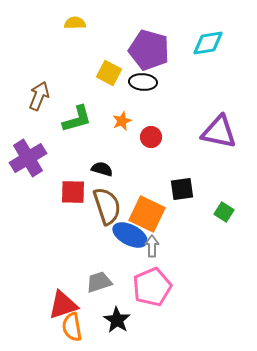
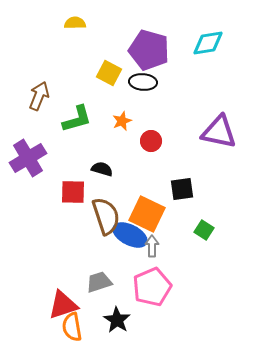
red circle: moved 4 px down
brown semicircle: moved 1 px left, 10 px down
green square: moved 20 px left, 18 px down
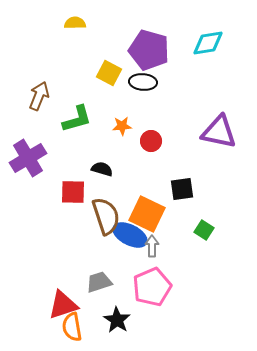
orange star: moved 5 px down; rotated 18 degrees clockwise
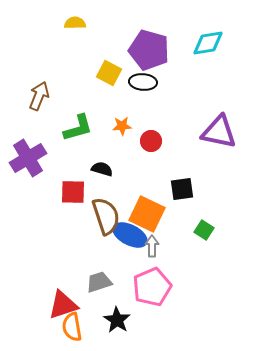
green L-shape: moved 1 px right, 9 px down
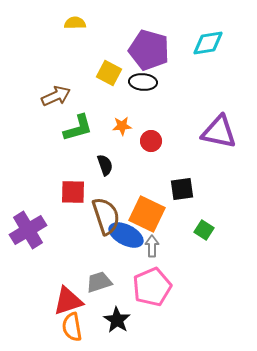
brown arrow: moved 17 px right; rotated 44 degrees clockwise
purple cross: moved 72 px down
black semicircle: moved 3 px right, 4 px up; rotated 55 degrees clockwise
blue ellipse: moved 4 px left
red triangle: moved 5 px right, 4 px up
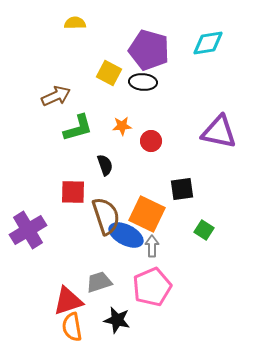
black star: rotated 20 degrees counterclockwise
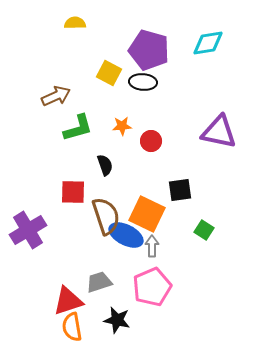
black square: moved 2 px left, 1 px down
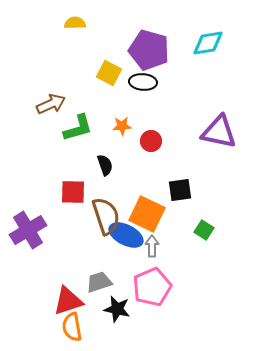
brown arrow: moved 5 px left, 8 px down
black star: moved 11 px up
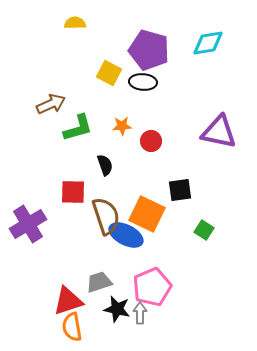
purple cross: moved 6 px up
gray arrow: moved 12 px left, 67 px down
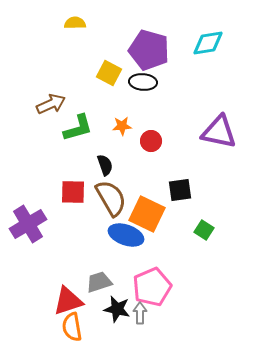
brown semicircle: moved 5 px right, 18 px up; rotated 12 degrees counterclockwise
blue ellipse: rotated 8 degrees counterclockwise
